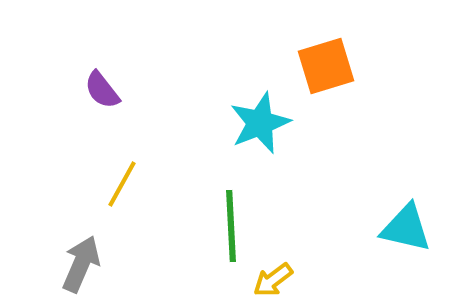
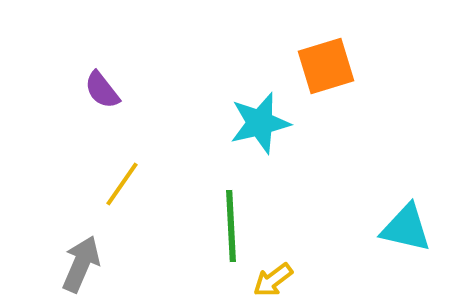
cyan star: rotated 8 degrees clockwise
yellow line: rotated 6 degrees clockwise
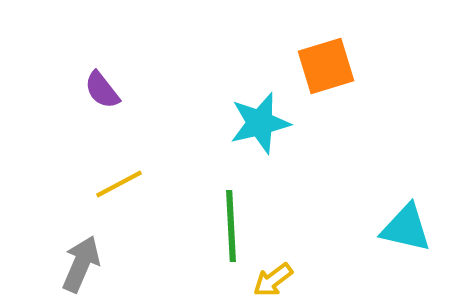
yellow line: moved 3 px left; rotated 27 degrees clockwise
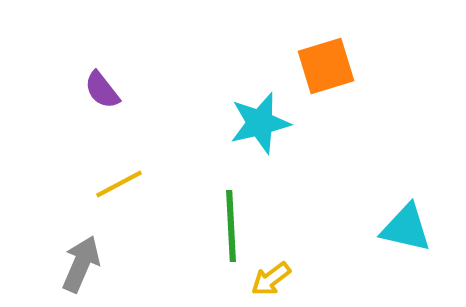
yellow arrow: moved 2 px left, 1 px up
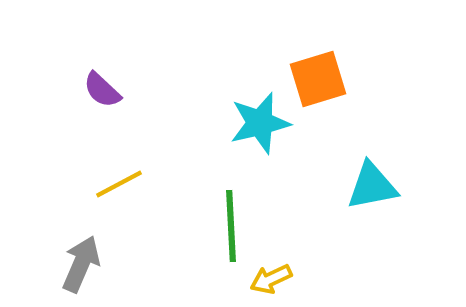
orange square: moved 8 px left, 13 px down
purple semicircle: rotated 9 degrees counterclockwise
cyan triangle: moved 34 px left, 42 px up; rotated 24 degrees counterclockwise
yellow arrow: rotated 12 degrees clockwise
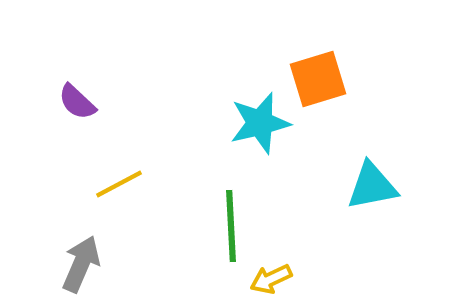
purple semicircle: moved 25 px left, 12 px down
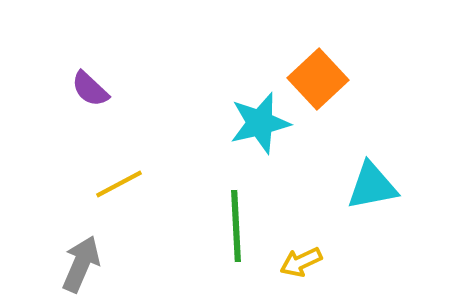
orange square: rotated 26 degrees counterclockwise
purple semicircle: moved 13 px right, 13 px up
green line: moved 5 px right
yellow arrow: moved 30 px right, 17 px up
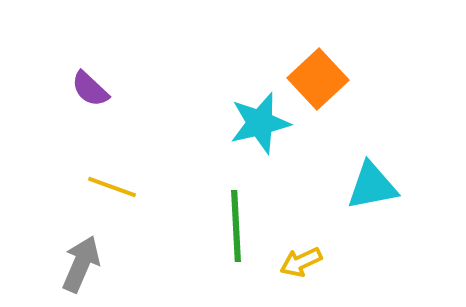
yellow line: moved 7 px left, 3 px down; rotated 48 degrees clockwise
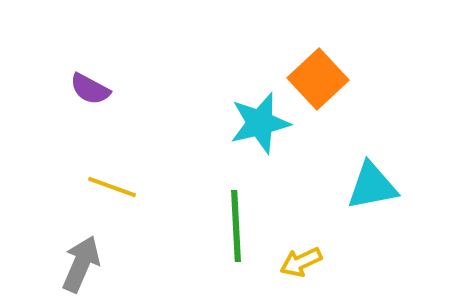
purple semicircle: rotated 15 degrees counterclockwise
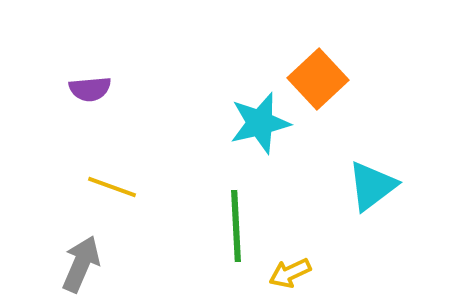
purple semicircle: rotated 33 degrees counterclockwise
cyan triangle: rotated 26 degrees counterclockwise
yellow arrow: moved 11 px left, 11 px down
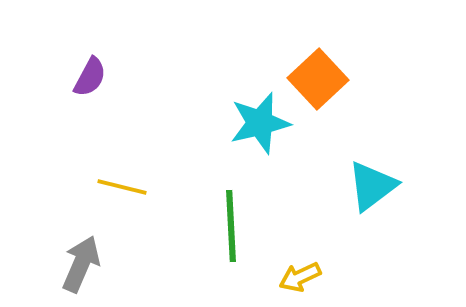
purple semicircle: moved 12 px up; rotated 57 degrees counterclockwise
yellow line: moved 10 px right; rotated 6 degrees counterclockwise
green line: moved 5 px left
yellow arrow: moved 10 px right, 4 px down
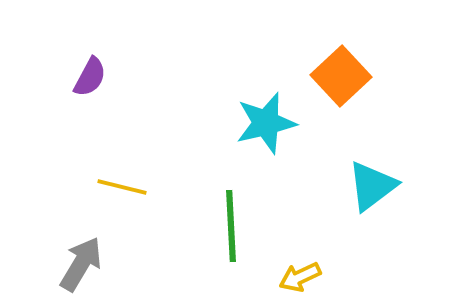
orange square: moved 23 px right, 3 px up
cyan star: moved 6 px right
gray arrow: rotated 8 degrees clockwise
